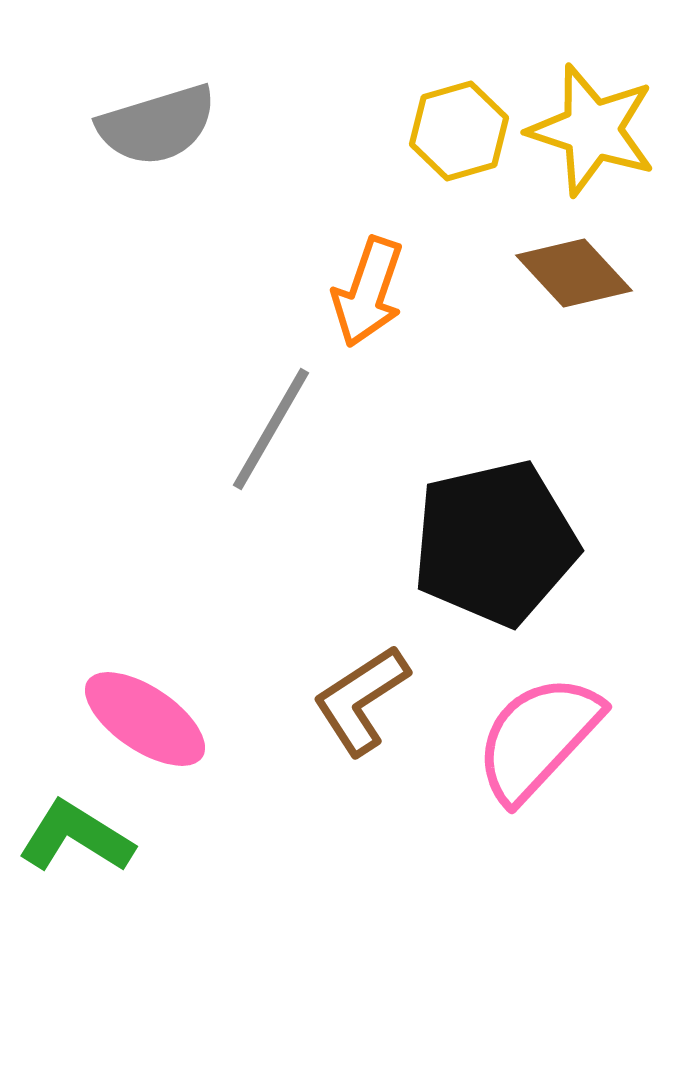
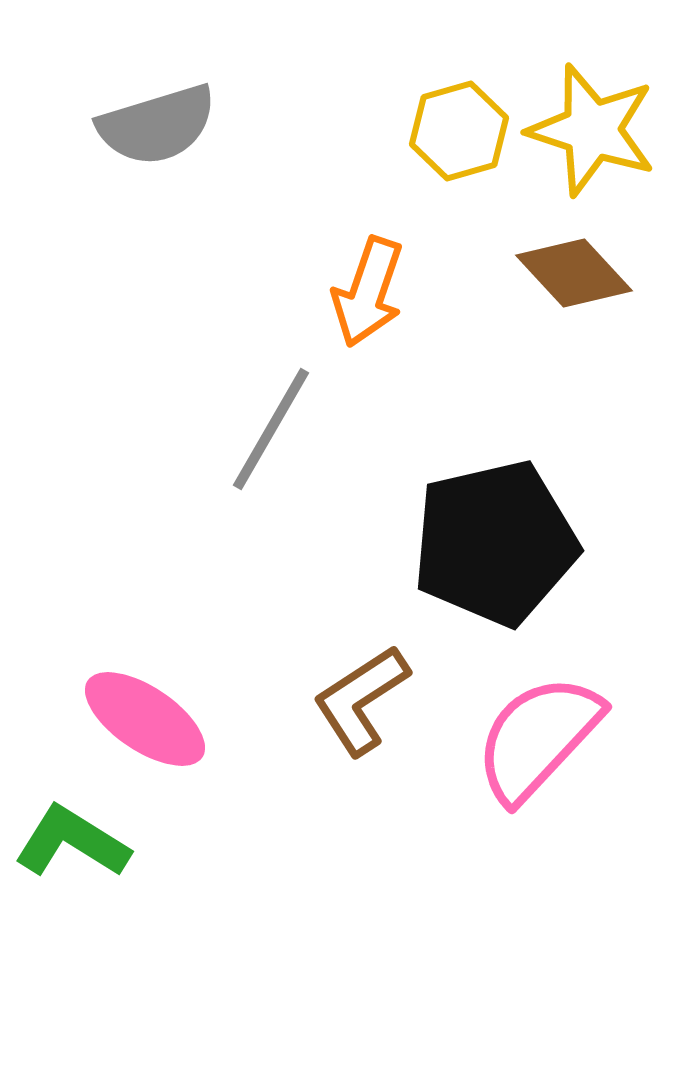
green L-shape: moved 4 px left, 5 px down
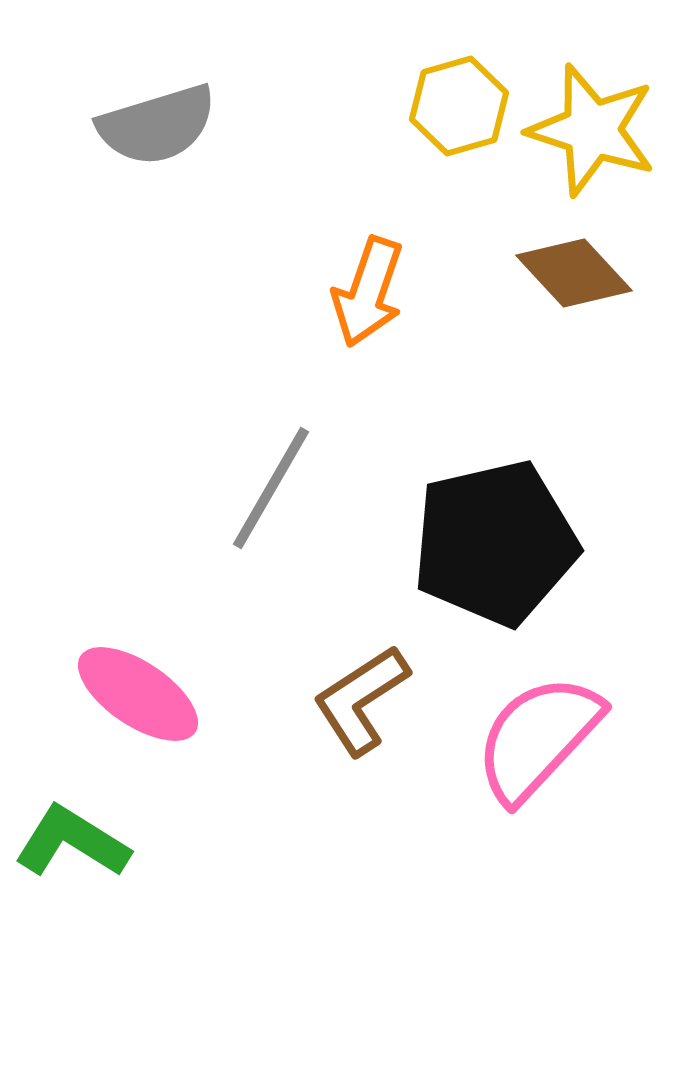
yellow hexagon: moved 25 px up
gray line: moved 59 px down
pink ellipse: moved 7 px left, 25 px up
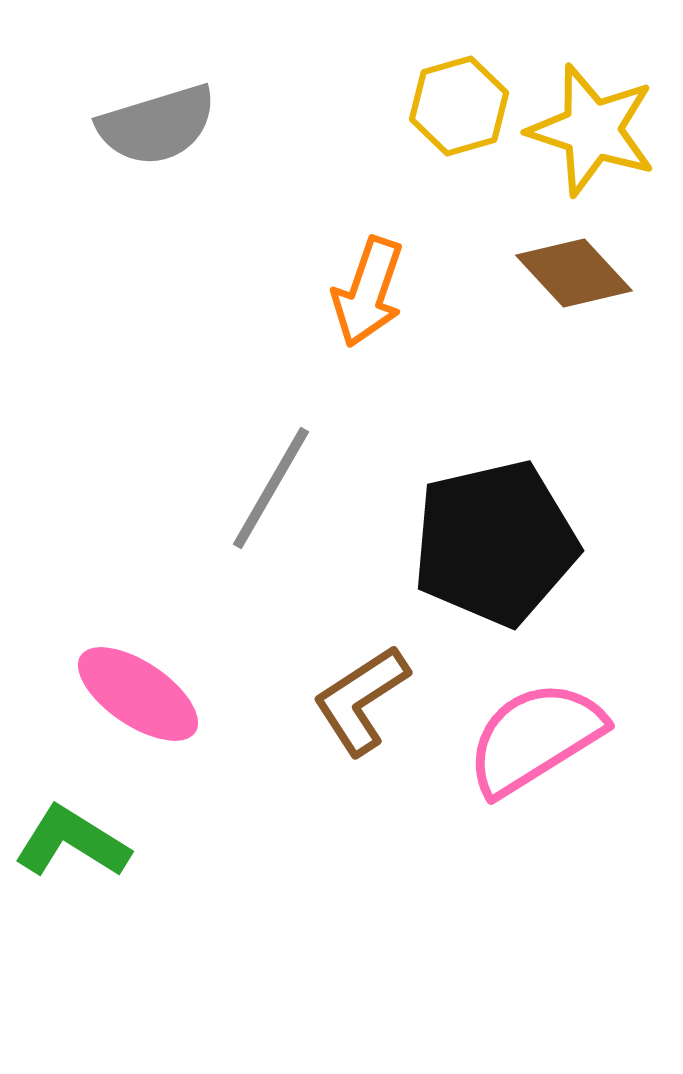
pink semicircle: moved 3 px left; rotated 15 degrees clockwise
